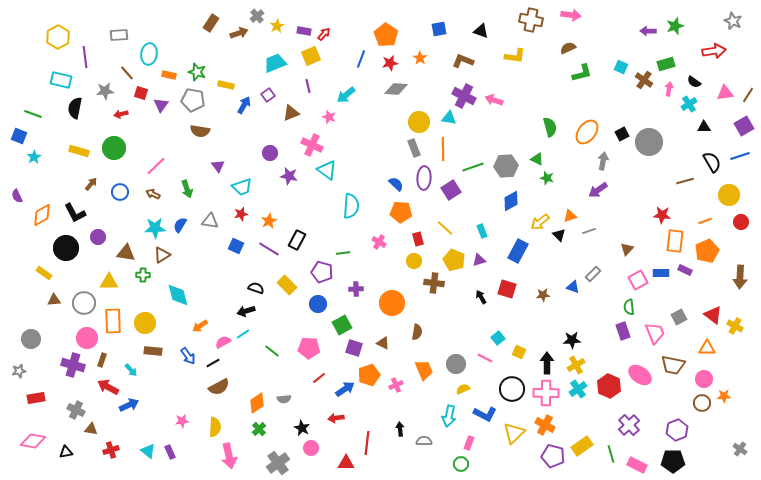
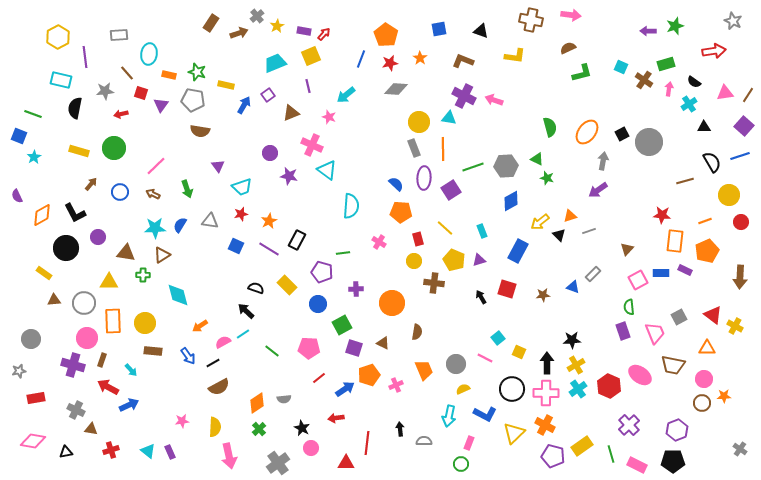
purple square at (744, 126): rotated 18 degrees counterclockwise
black arrow at (246, 311): rotated 60 degrees clockwise
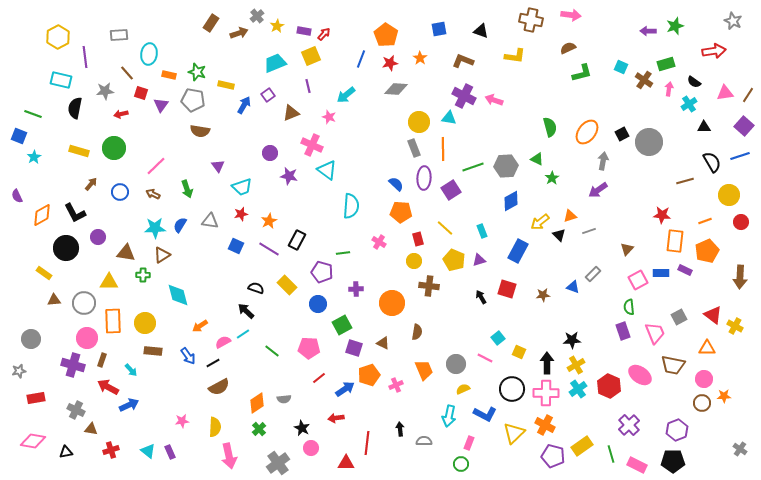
green star at (547, 178): moved 5 px right; rotated 24 degrees clockwise
brown cross at (434, 283): moved 5 px left, 3 px down
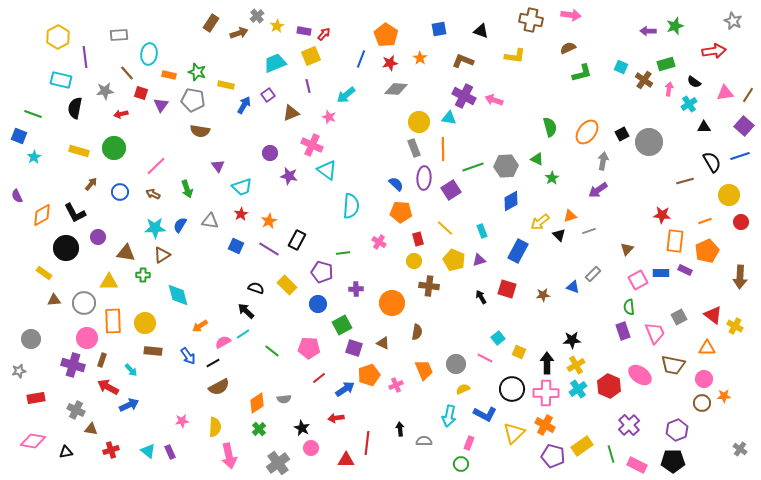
red star at (241, 214): rotated 16 degrees counterclockwise
red triangle at (346, 463): moved 3 px up
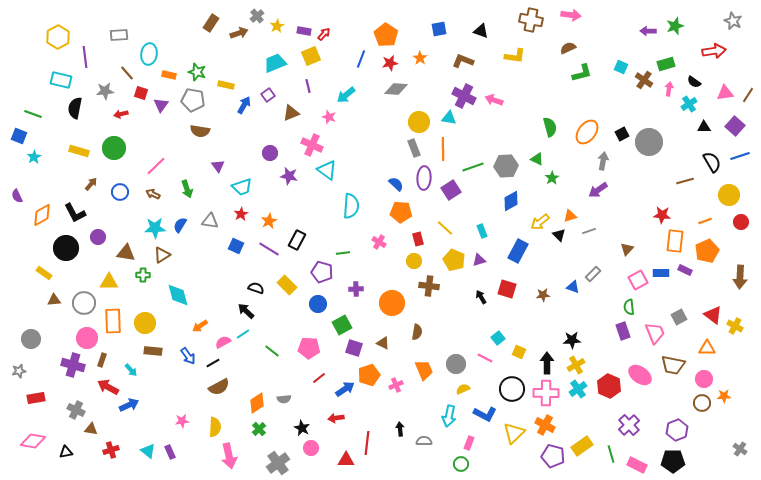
purple square at (744, 126): moved 9 px left
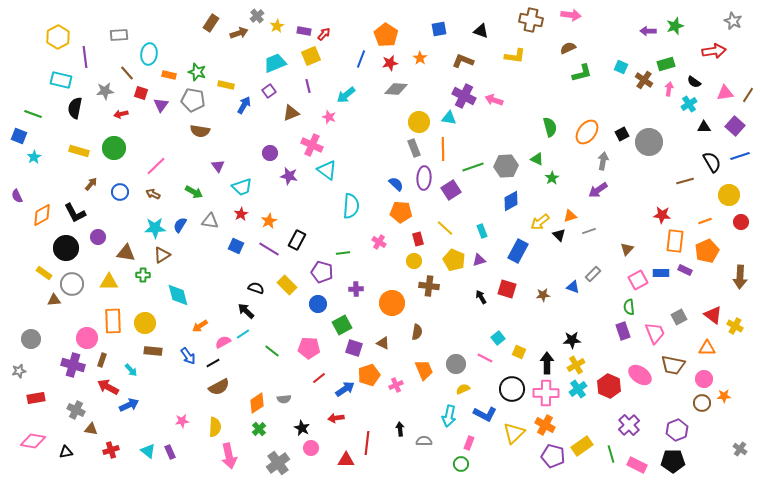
purple square at (268, 95): moved 1 px right, 4 px up
green arrow at (187, 189): moved 7 px right, 3 px down; rotated 42 degrees counterclockwise
gray circle at (84, 303): moved 12 px left, 19 px up
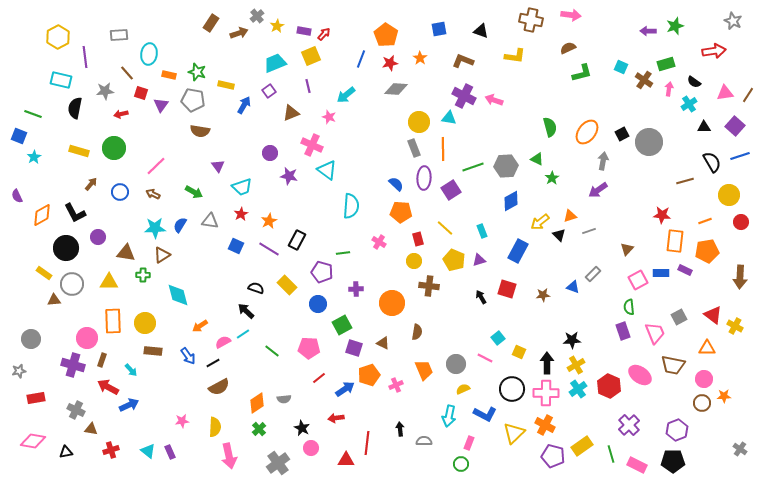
orange pentagon at (707, 251): rotated 15 degrees clockwise
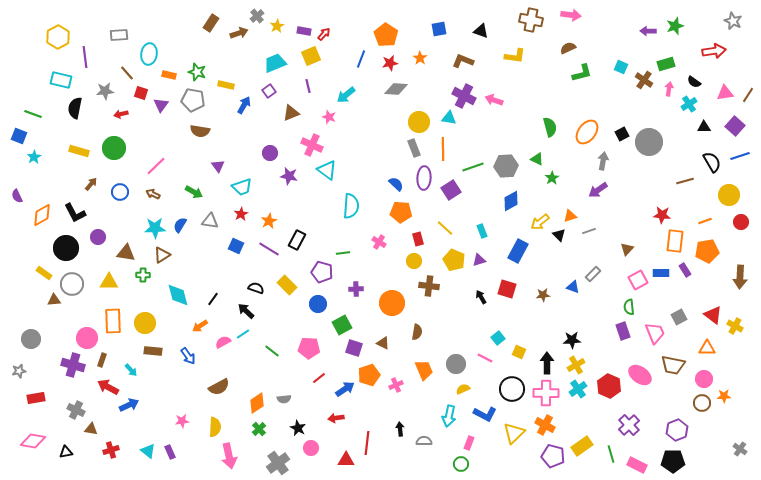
purple rectangle at (685, 270): rotated 32 degrees clockwise
black line at (213, 363): moved 64 px up; rotated 24 degrees counterclockwise
black star at (302, 428): moved 4 px left
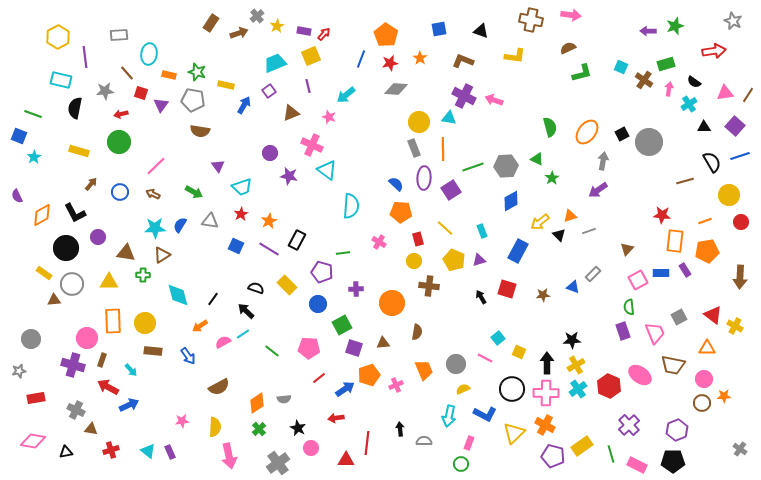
green circle at (114, 148): moved 5 px right, 6 px up
brown triangle at (383, 343): rotated 32 degrees counterclockwise
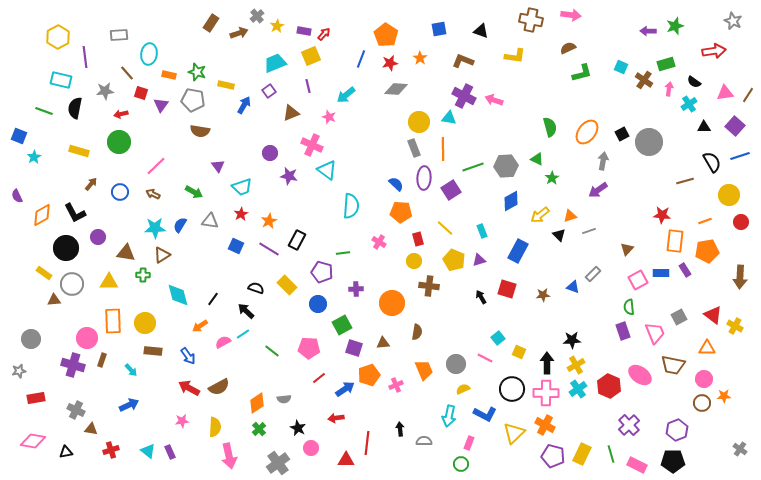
green line at (33, 114): moved 11 px right, 3 px up
yellow arrow at (540, 222): moved 7 px up
red arrow at (108, 387): moved 81 px right, 1 px down
yellow rectangle at (582, 446): moved 8 px down; rotated 30 degrees counterclockwise
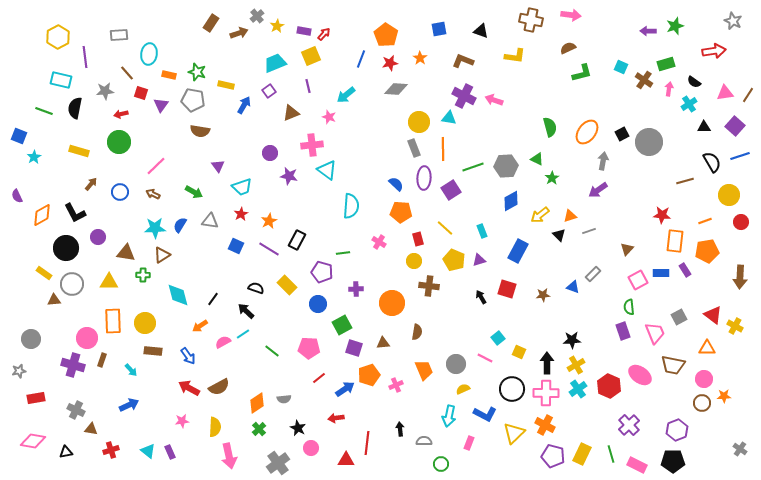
pink cross at (312, 145): rotated 30 degrees counterclockwise
green circle at (461, 464): moved 20 px left
